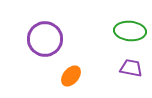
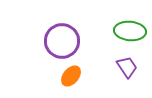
purple circle: moved 17 px right, 2 px down
purple trapezoid: moved 4 px left, 1 px up; rotated 45 degrees clockwise
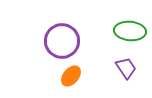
purple trapezoid: moved 1 px left, 1 px down
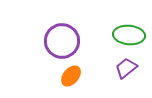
green ellipse: moved 1 px left, 4 px down
purple trapezoid: rotated 95 degrees counterclockwise
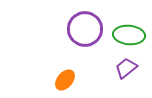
purple circle: moved 23 px right, 12 px up
orange ellipse: moved 6 px left, 4 px down
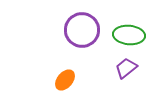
purple circle: moved 3 px left, 1 px down
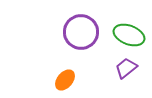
purple circle: moved 1 px left, 2 px down
green ellipse: rotated 16 degrees clockwise
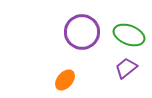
purple circle: moved 1 px right
